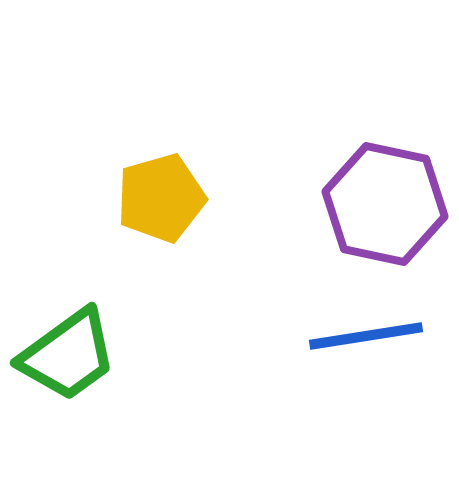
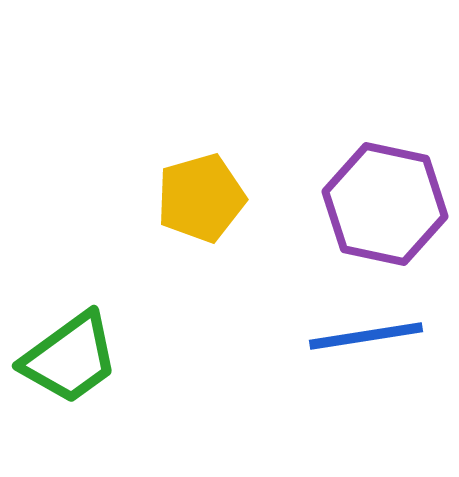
yellow pentagon: moved 40 px right
green trapezoid: moved 2 px right, 3 px down
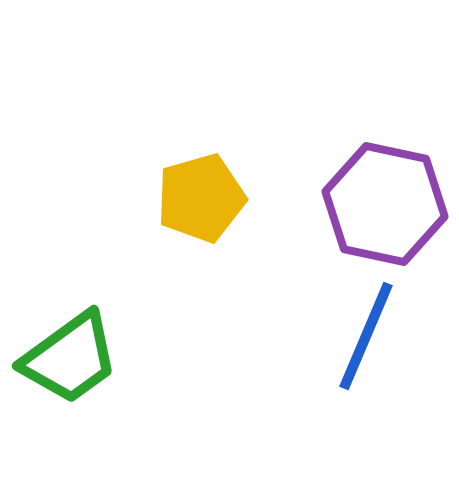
blue line: rotated 58 degrees counterclockwise
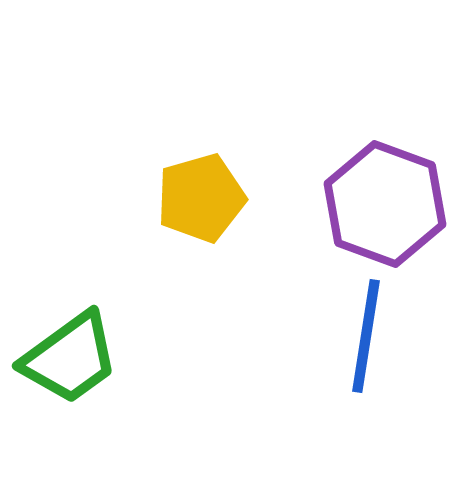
purple hexagon: rotated 8 degrees clockwise
blue line: rotated 14 degrees counterclockwise
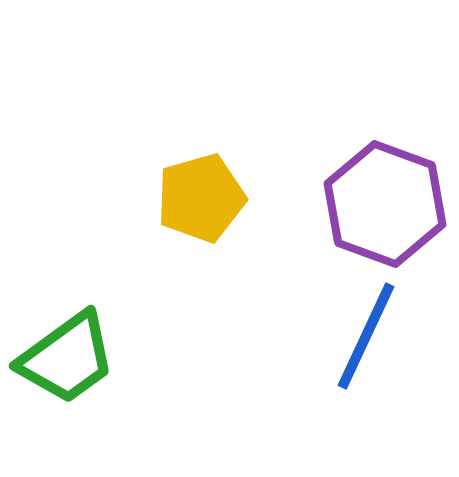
blue line: rotated 16 degrees clockwise
green trapezoid: moved 3 px left
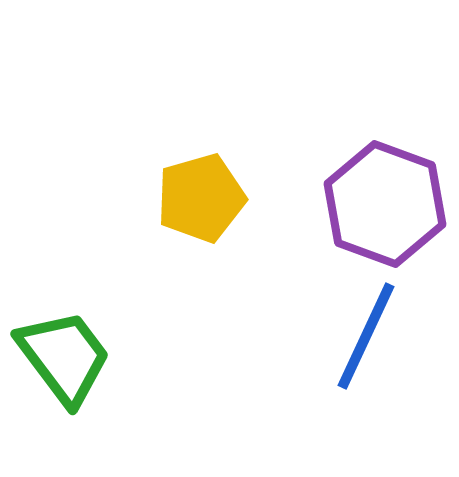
green trapezoid: moved 3 px left, 1 px up; rotated 91 degrees counterclockwise
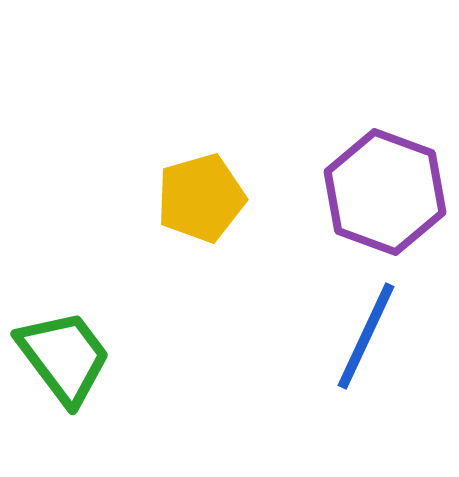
purple hexagon: moved 12 px up
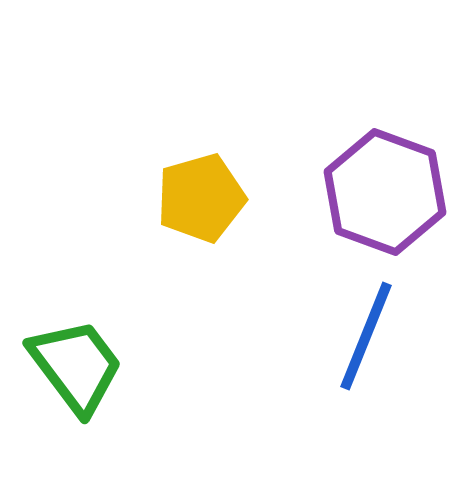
blue line: rotated 3 degrees counterclockwise
green trapezoid: moved 12 px right, 9 px down
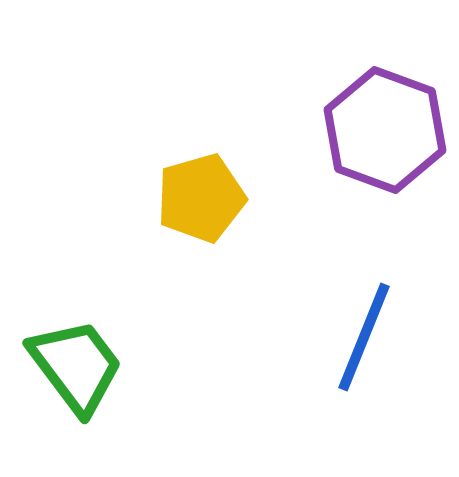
purple hexagon: moved 62 px up
blue line: moved 2 px left, 1 px down
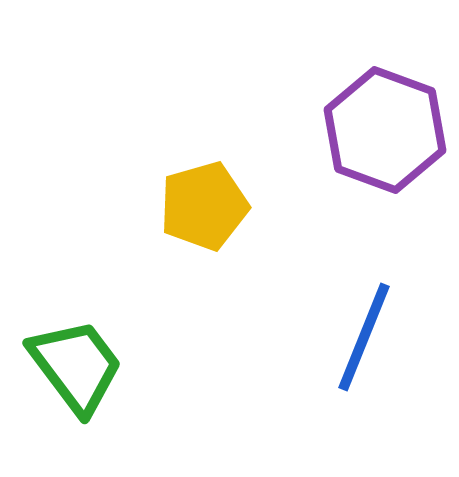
yellow pentagon: moved 3 px right, 8 px down
